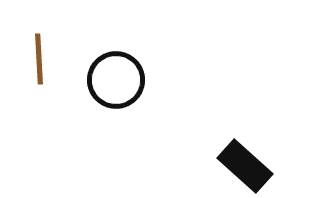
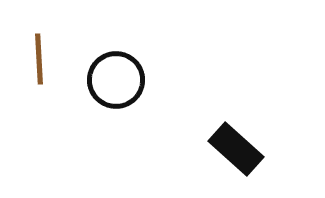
black rectangle: moved 9 px left, 17 px up
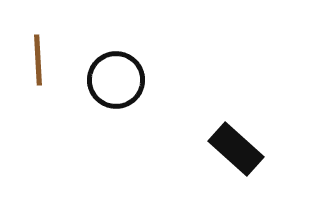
brown line: moved 1 px left, 1 px down
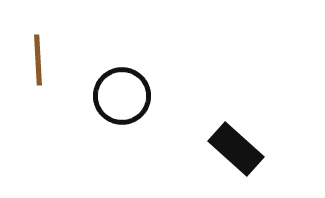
black circle: moved 6 px right, 16 px down
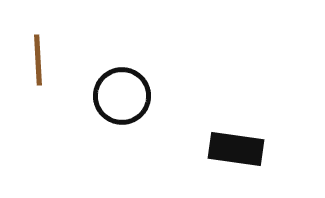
black rectangle: rotated 34 degrees counterclockwise
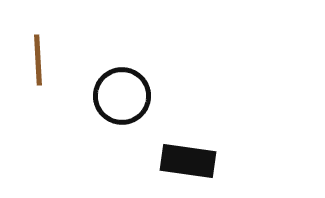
black rectangle: moved 48 px left, 12 px down
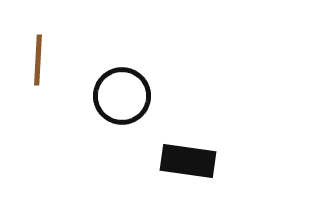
brown line: rotated 6 degrees clockwise
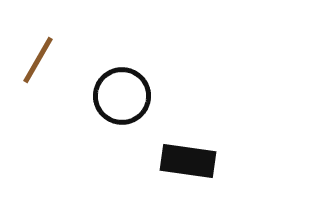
brown line: rotated 27 degrees clockwise
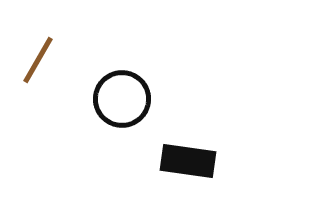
black circle: moved 3 px down
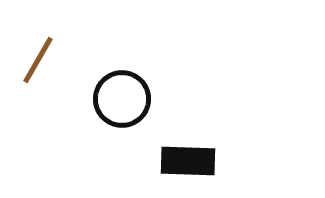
black rectangle: rotated 6 degrees counterclockwise
